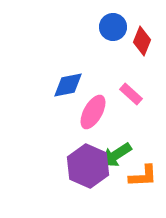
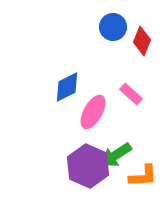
blue diamond: moved 1 px left, 2 px down; rotated 16 degrees counterclockwise
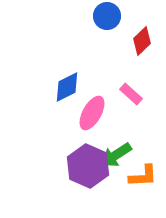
blue circle: moved 6 px left, 11 px up
red diamond: rotated 24 degrees clockwise
pink ellipse: moved 1 px left, 1 px down
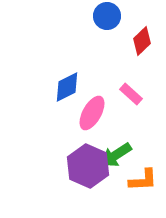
orange L-shape: moved 4 px down
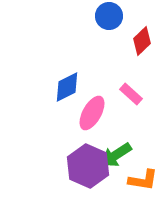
blue circle: moved 2 px right
orange L-shape: rotated 12 degrees clockwise
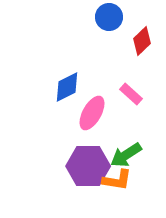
blue circle: moved 1 px down
green arrow: moved 10 px right
purple hexagon: rotated 24 degrees counterclockwise
orange L-shape: moved 26 px left
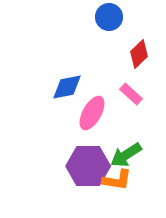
red diamond: moved 3 px left, 13 px down
blue diamond: rotated 16 degrees clockwise
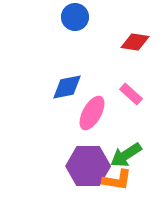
blue circle: moved 34 px left
red diamond: moved 4 px left, 12 px up; rotated 52 degrees clockwise
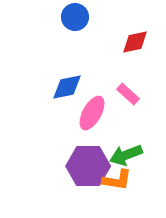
red diamond: rotated 20 degrees counterclockwise
pink rectangle: moved 3 px left
green arrow: rotated 12 degrees clockwise
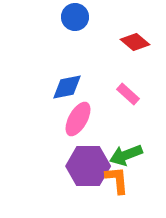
red diamond: rotated 52 degrees clockwise
pink ellipse: moved 14 px left, 6 px down
orange L-shape: rotated 104 degrees counterclockwise
